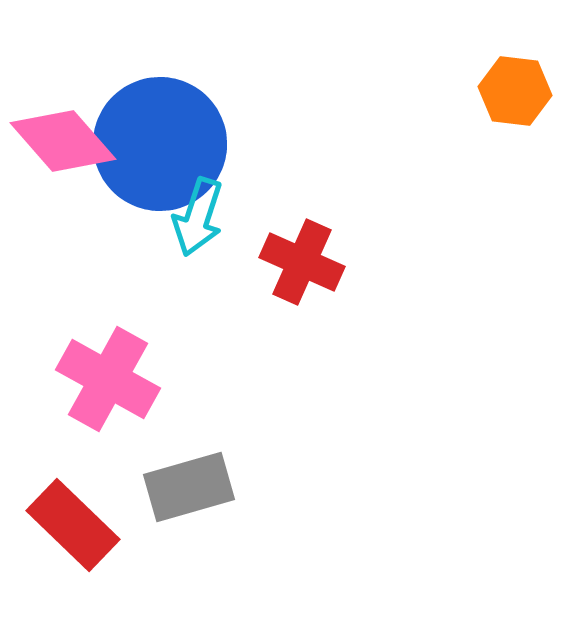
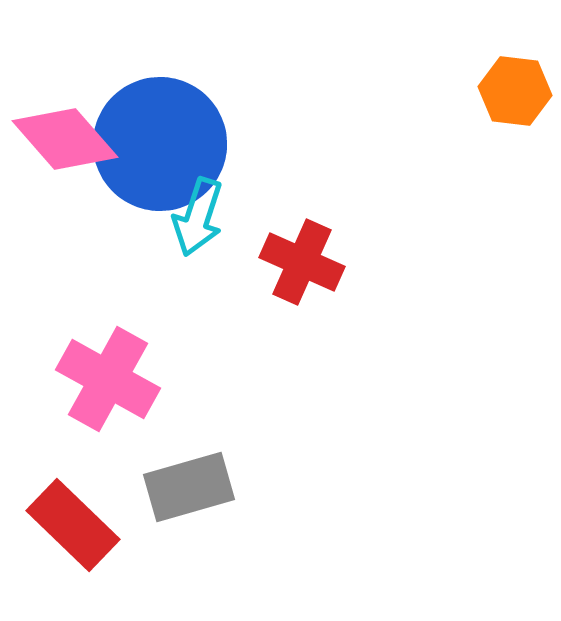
pink diamond: moved 2 px right, 2 px up
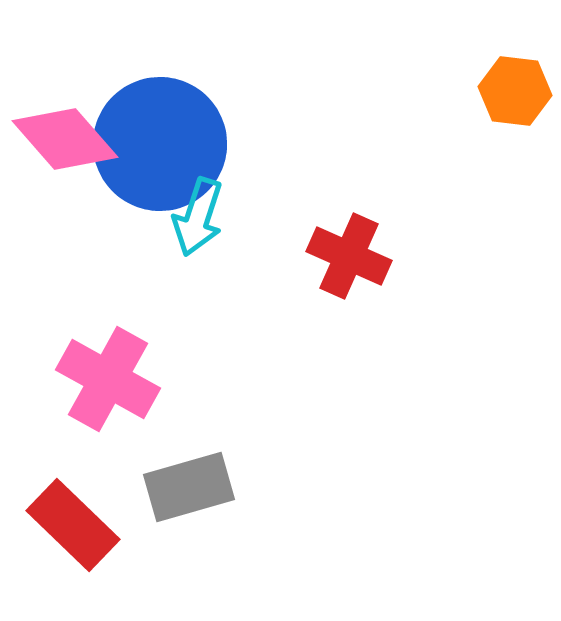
red cross: moved 47 px right, 6 px up
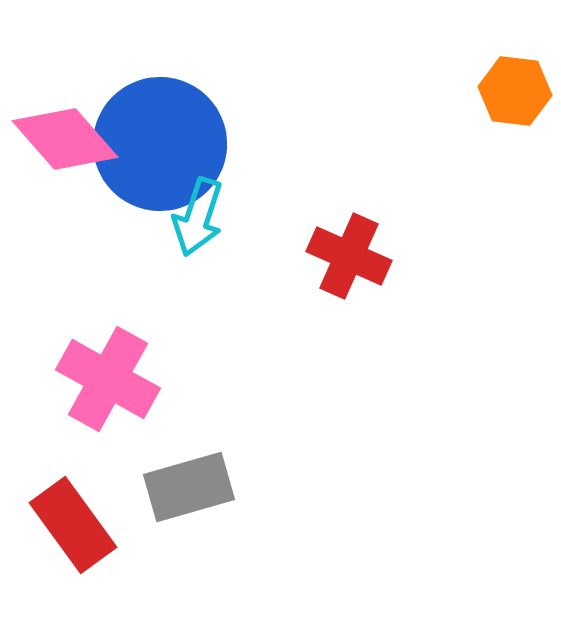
red rectangle: rotated 10 degrees clockwise
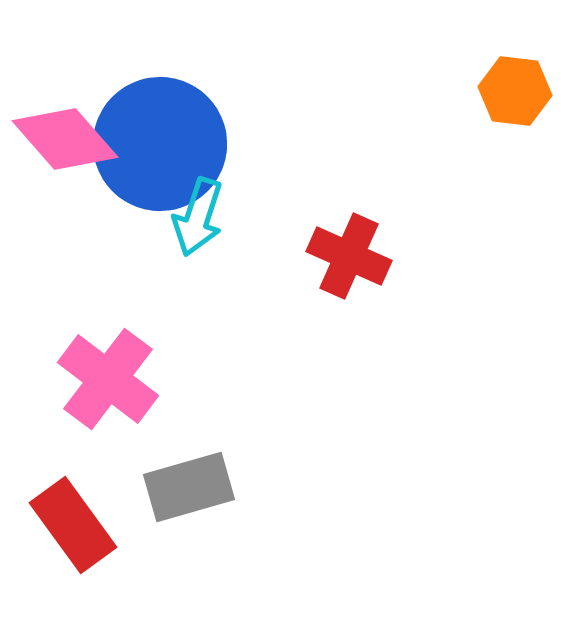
pink cross: rotated 8 degrees clockwise
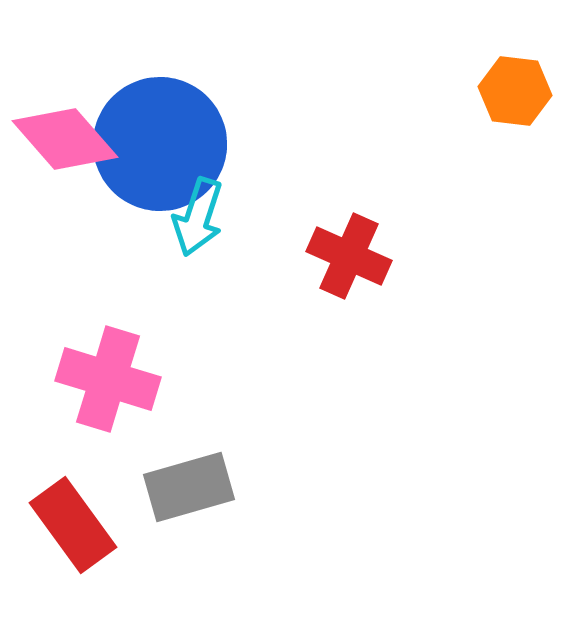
pink cross: rotated 20 degrees counterclockwise
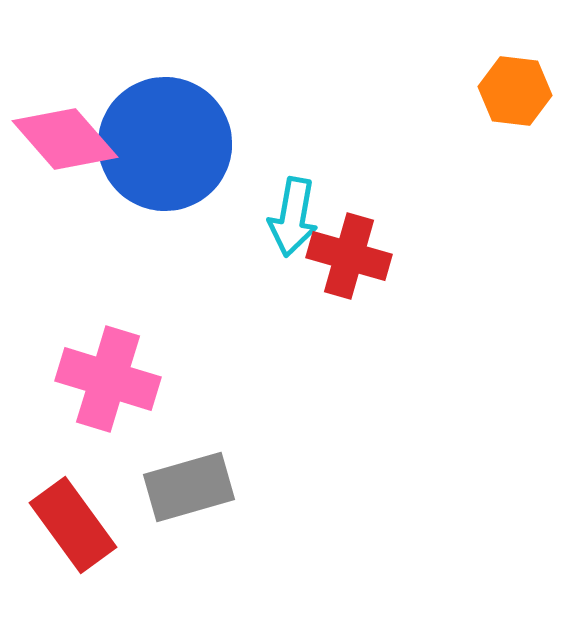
blue circle: moved 5 px right
cyan arrow: moved 95 px right; rotated 8 degrees counterclockwise
red cross: rotated 8 degrees counterclockwise
